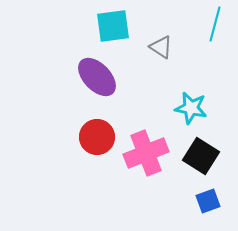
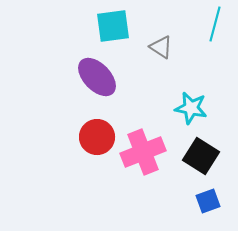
pink cross: moved 3 px left, 1 px up
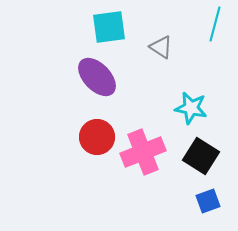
cyan square: moved 4 px left, 1 px down
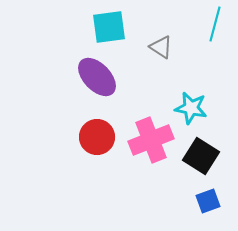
pink cross: moved 8 px right, 12 px up
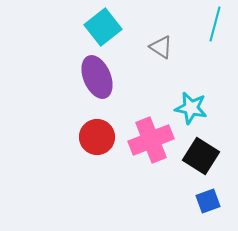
cyan square: moved 6 px left; rotated 30 degrees counterclockwise
purple ellipse: rotated 21 degrees clockwise
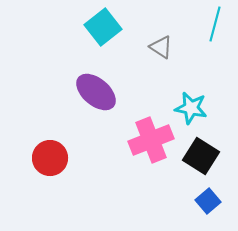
purple ellipse: moved 1 px left, 15 px down; rotated 27 degrees counterclockwise
red circle: moved 47 px left, 21 px down
blue square: rotated 20 degrees counterclockwise
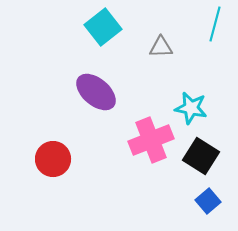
gray triangle: rotated 35 degrees counterclockwise
red circle: moved 3 px right, 1 px down
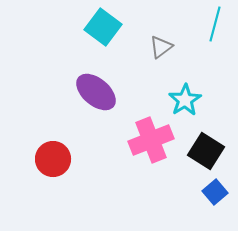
cyan square: rotated 15 degrees counterclockwise
gray triangle: rotated 35 degrees counterclockwise
cyan star: moved 6 px left, 8 px up; rotated 28 degrees clockwise
black square: moved 5 px right, 5 px up
blue square: moved 7 px right, 9 px up
